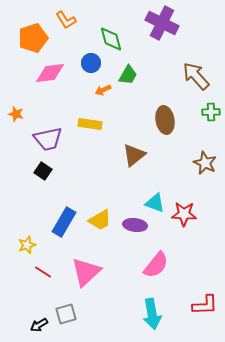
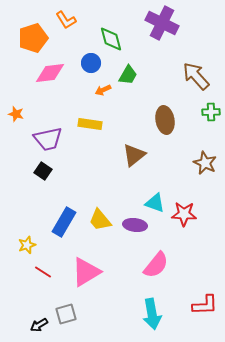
yellow trapezoid: rotated 80 degrees clockwise
pink triangle: rotated 12 degrees clockwise
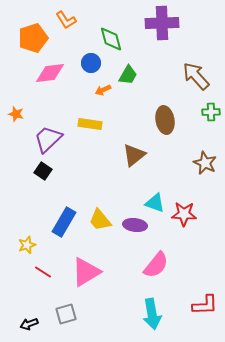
purple cross: rotated 28 degrees counterclockwise
purple trapezoid: rotated 148 degrees clockwise
black arrow: moved 10 px left, 1 px up; rotated 12 degrees clockwise
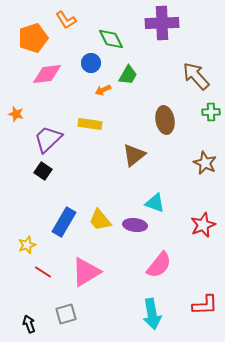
green diamond: rotated 12 degrees counterclockwise
pink diamond: moved 3 px left, 1 px down
red star: moved 19 px right, 11 px down; rotated 25 degrees counterclockwise
pink semicircle: moved 3 px right
black arrow: rotated 90 degrees clockwise
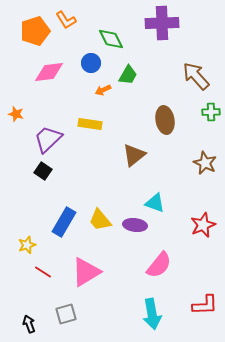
orange pentagon: moved 2 px right, 7 px up
pink diamond: moved 2 px right, 2 px up
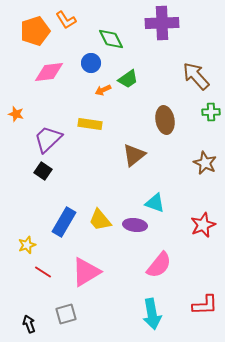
green trapezoid: moved 4 px down; rotated 25 degrees clockwise
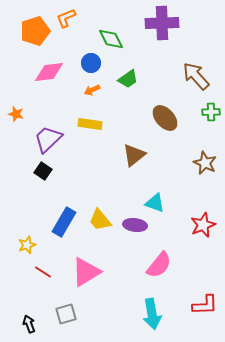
orange L-shape: moved 2 px up; rotated 100 degrees clockwise
orange arrow: moved 11 px left
brown ellipse: moved 2 px up; rotated 32 degrees counterclockwise
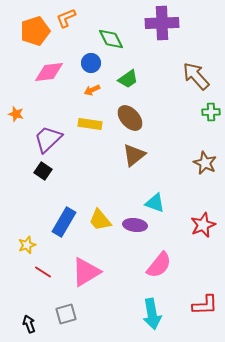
brown ellipse: moved 35 px left
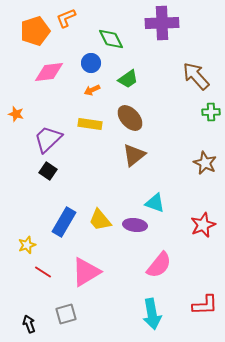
black square: moved 5 px right
